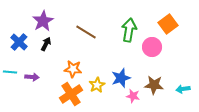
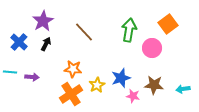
brown line: moved 2 px left; rotated 15 degrees clockwise
pink circle: moved 1 px down
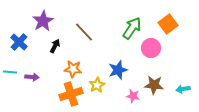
green arrow: moved 3 px right, 2 px up; rotated 25 degrees clockwise
black arrow: moved 9 px right, 2 px down
pink circle: moved 1 px left
blue star: moved 3 px left, 8 px up
orange cross: rotated 15 degrees clockwise
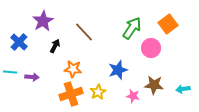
yellow star: moved 1 px right, 7 px down
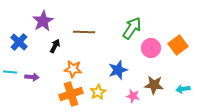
orange square: moved 10 px right, 21 px down
brown line: rotated 45 degrees counterclockwise
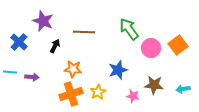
purple star: rotated 20 degrees counterclockwise
green arrow: moved 3 px left, 1 px down; rotated 70 degrees counterclockwise
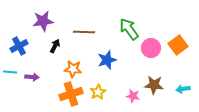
purple star: rotated 30 degrees counterclockwise
blue cross: moved 4 px down; rotated 18 degrees clockwise
blue star: moved 11 px left, 10 px up
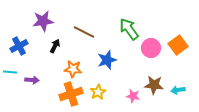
brown line: rotated 25 degrees clockwise
purple arrow: moved 3 px down
cyan arrow: moved 5 px left, 1 px down
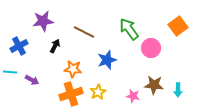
orange square: moved 19 px up
purple arrow: rotated 24 degrees clockwise
cyan arrow: rotated 80 degrees counterclockwise
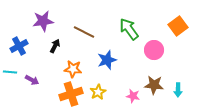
pink circle: moved 3 px right, 2 px down
